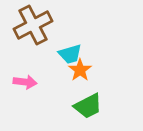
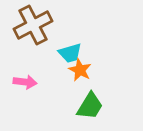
cyan trapezoid: moved 1 px up
orange star: rotated 10 degrees counterclockwise
green trapezoid: moved 2 px right; rotated 32 degrees counterclockwise
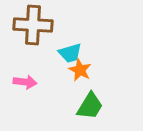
brown cross: rotated 30 degrees clockwise
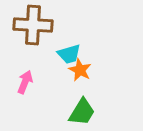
cyan trapezoid: moved 1 px left, 1 px down
pink arrow: rotated 75 degrees counterclockwise
green trapezoid: moved 8 px left, 6 px down
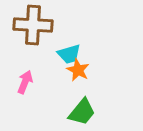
orange star: moved 2 px left
green trapezoid: rotated 8 degrees clockwise
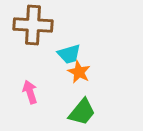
orange star: moved 1 px right, 2 px down
pink arrow: moved 5 px right, 10 px down; rotated 40 degrees counterclockwise
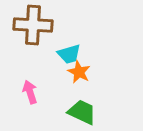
green trapezoid: rotated 104 degrees counterclockwise
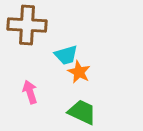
brown cross: moved 6 px left
cyan trapezoid: moved 3 px left, 1 px down
